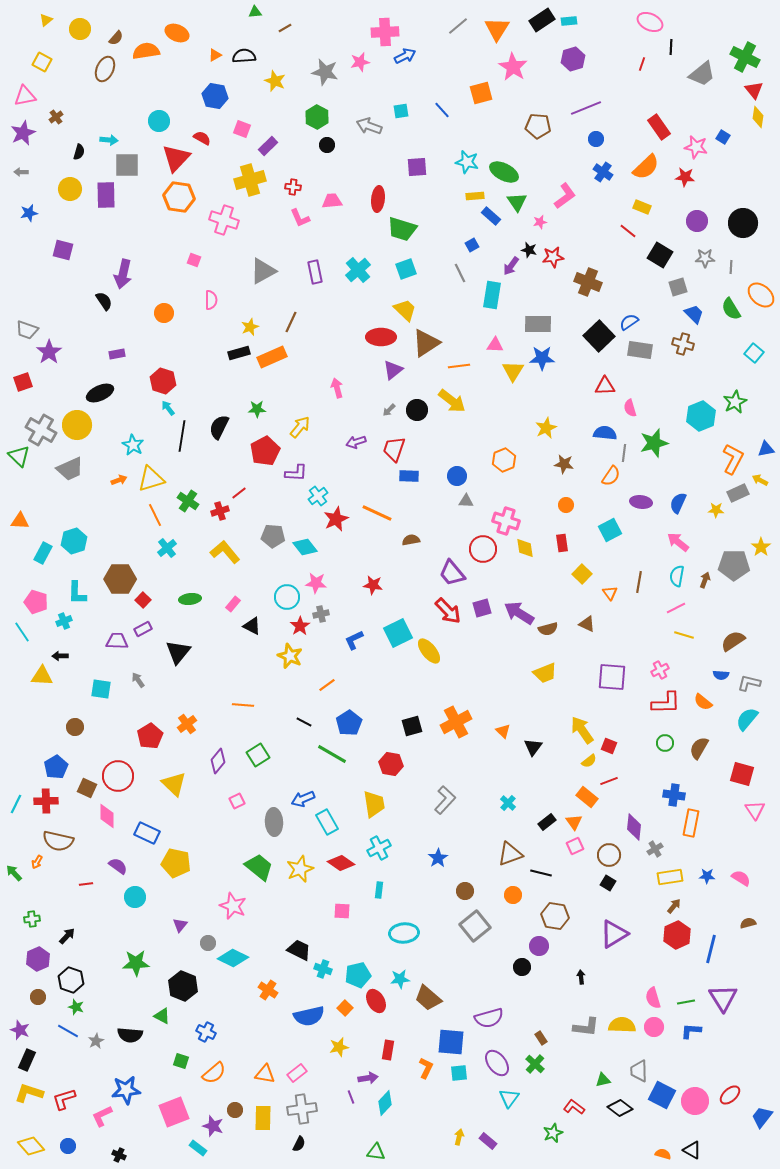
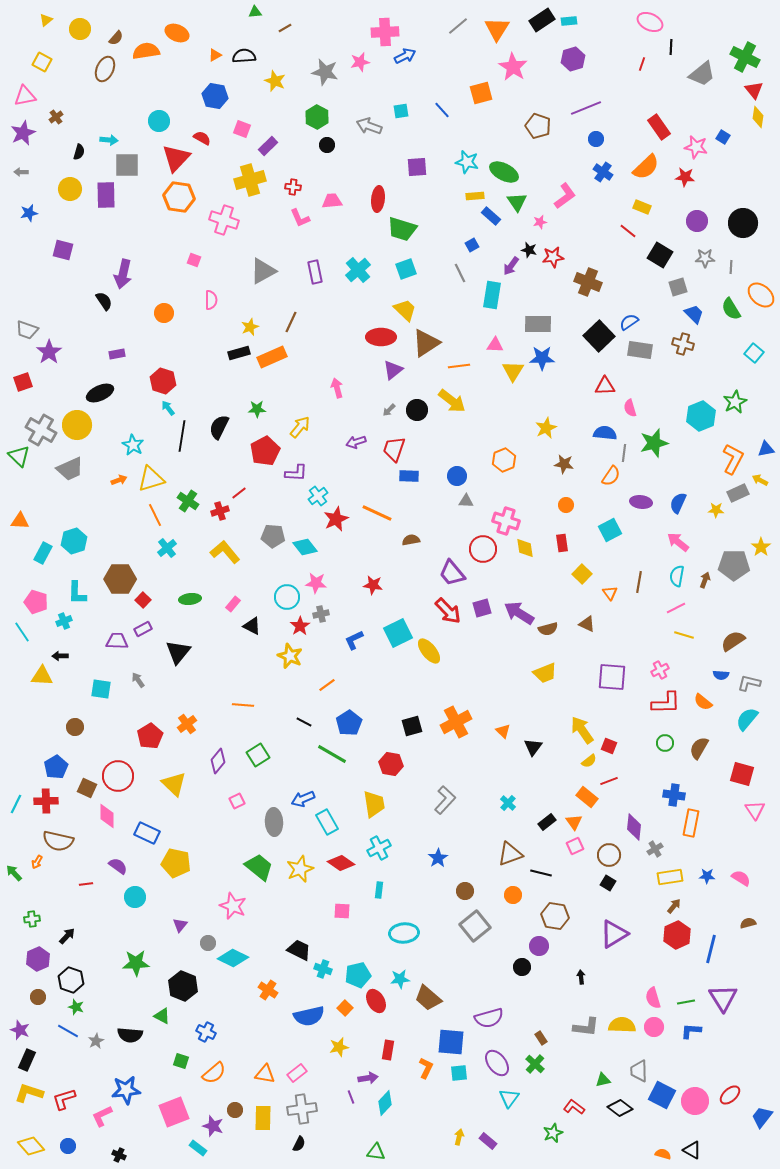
brown pentagon at (538, 126): rotated 15 degrees clockwise
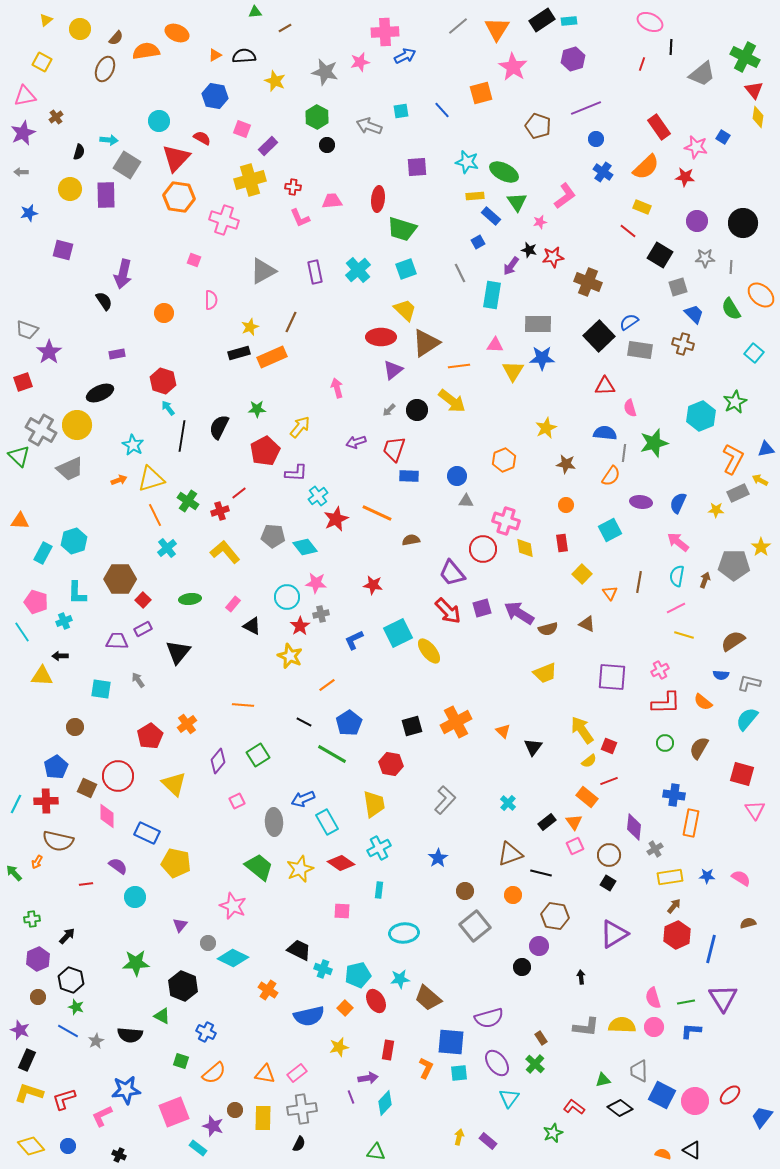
gray square at (127, 165): rotated 32 degrees clockwise
blue square at (472, 245): moved 6 px right, 3 px up
brown star at (564, 464): moved 2 px right
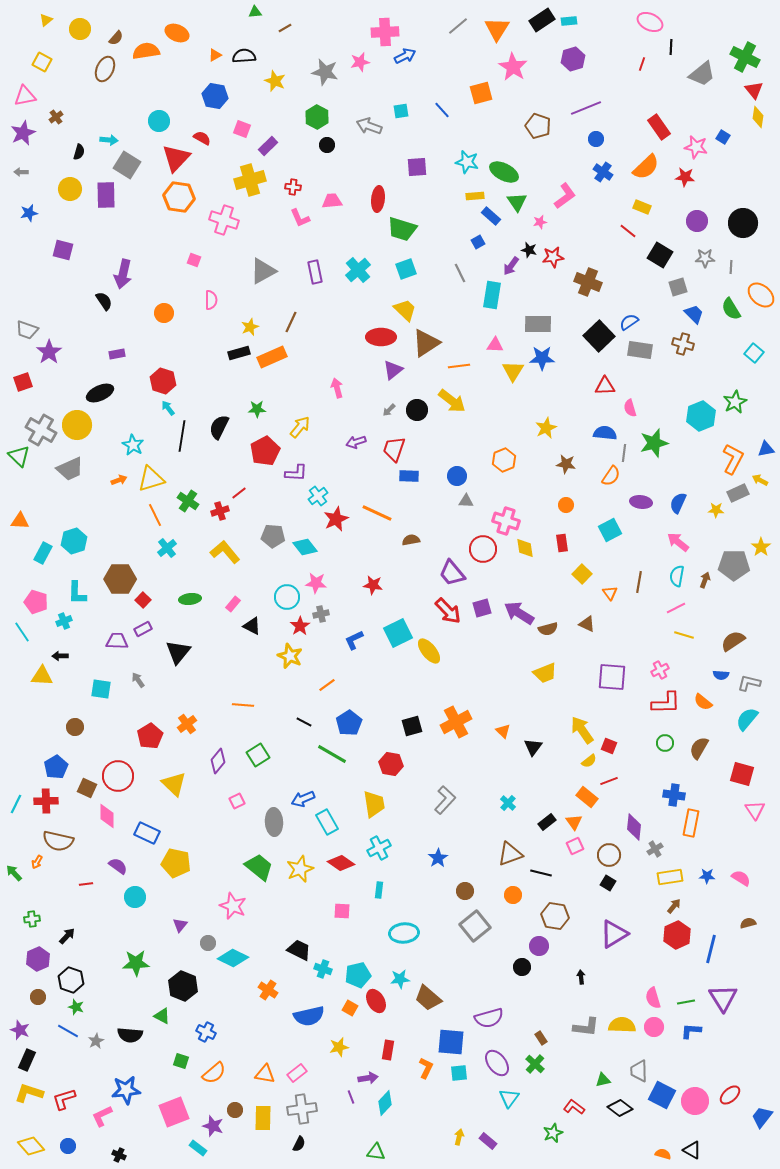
orange square at (345, 1008): moved 5 px right; rotated 14 degrees counterclockwise
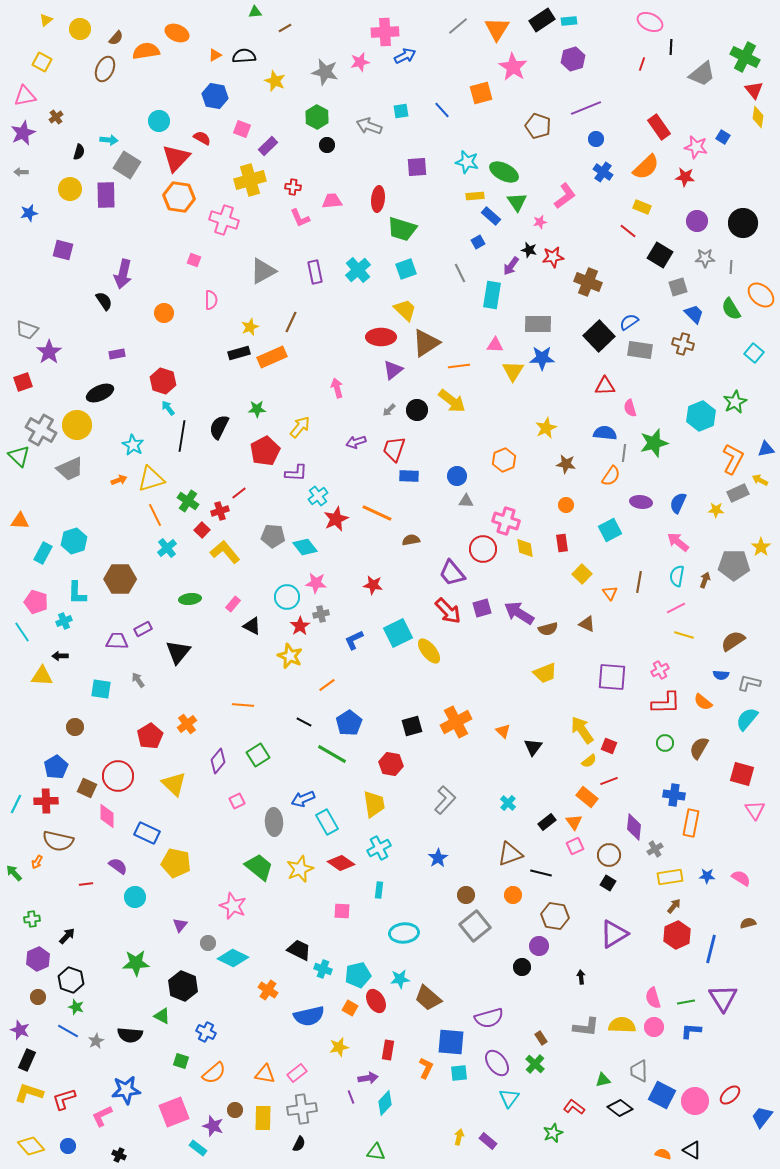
red square at (143, 600): moved 59 px right, 70 px up
brown circle at (465, 891): moved 1 px right, 4 px down
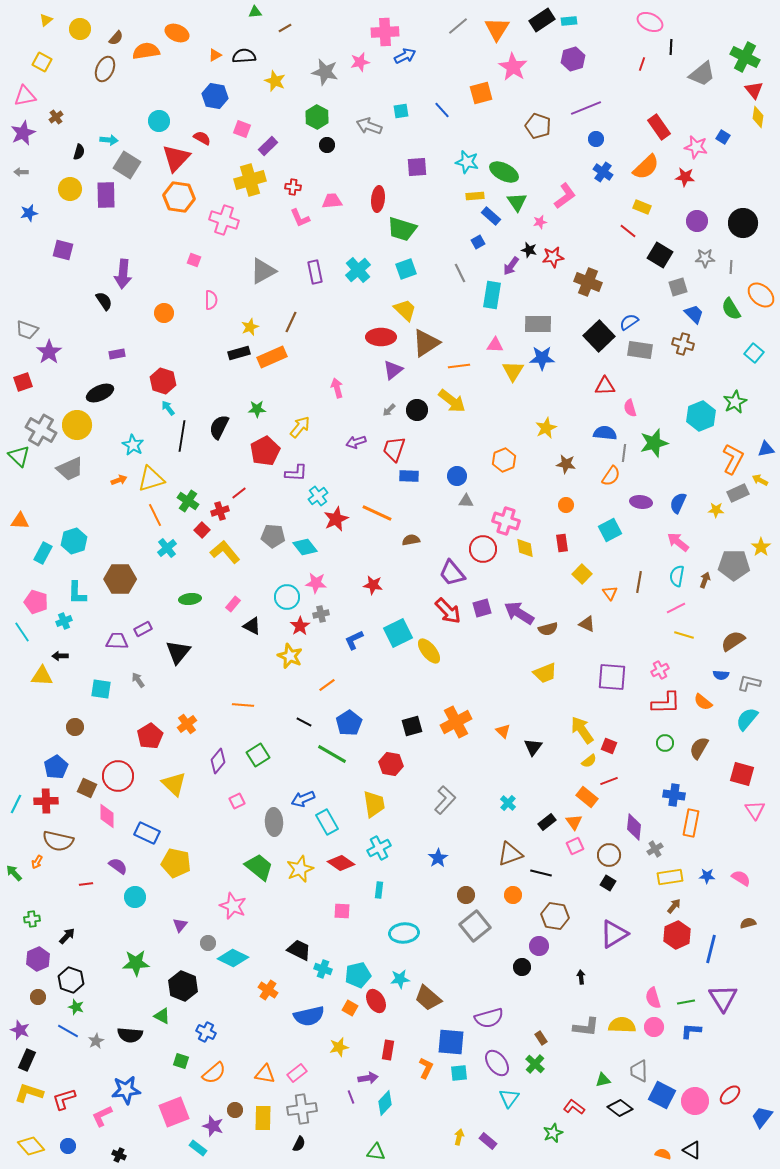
purple arrow at (123, 274): rotated 8 degrees counterclockwise
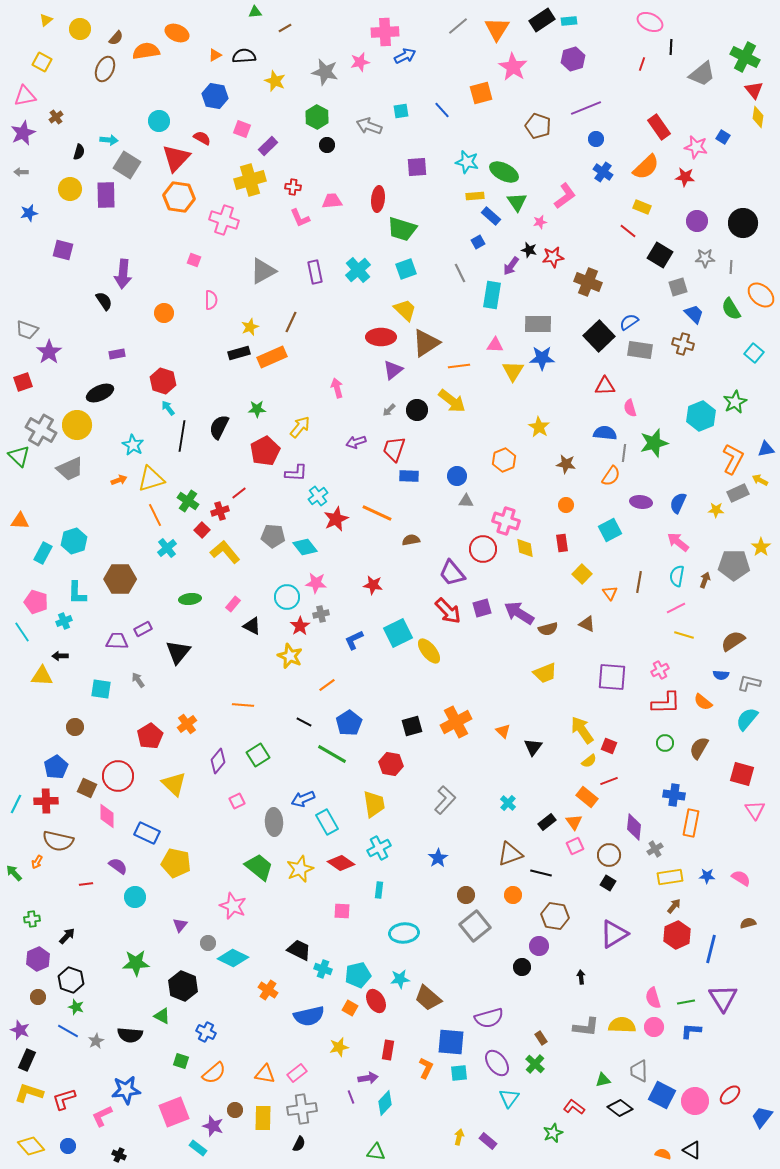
yellow star at (546, 428): moved 7 px left, 1 px up; rotated 15 degrees counterclockwise
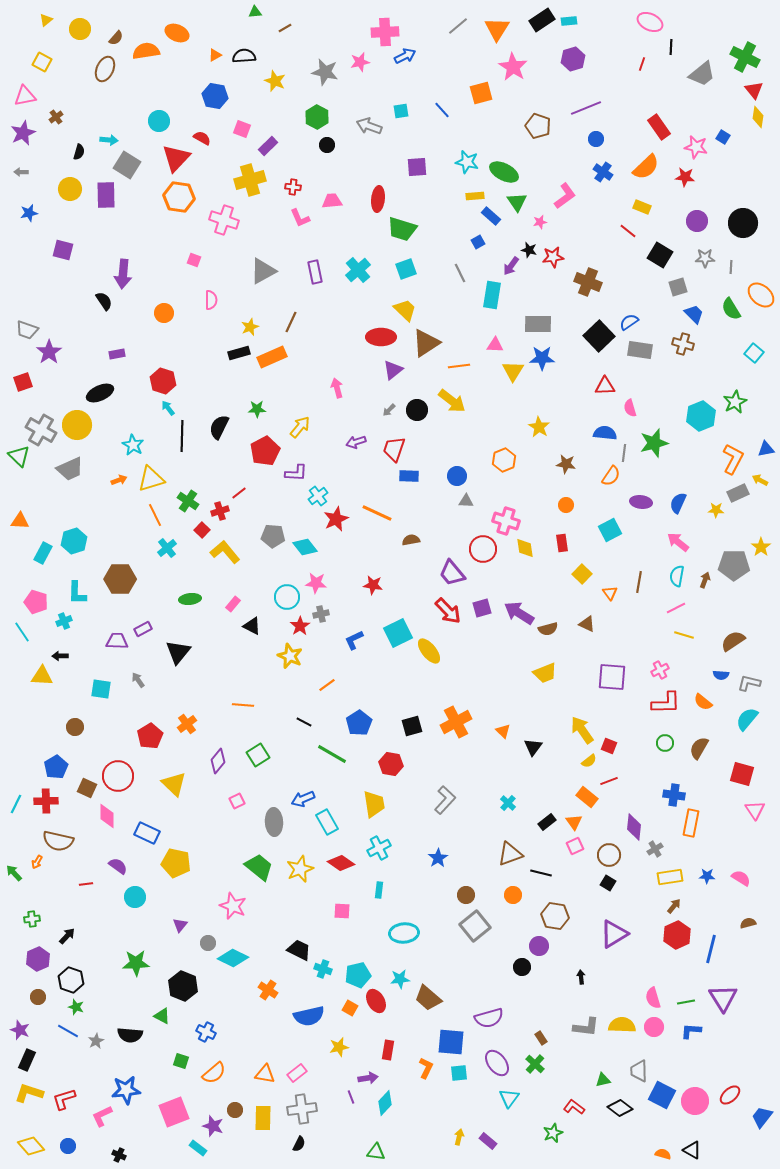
black line at (182, 436): rotated 8 degrees counterclockwise
blue pentagon at (349, 723): moved 10 px right
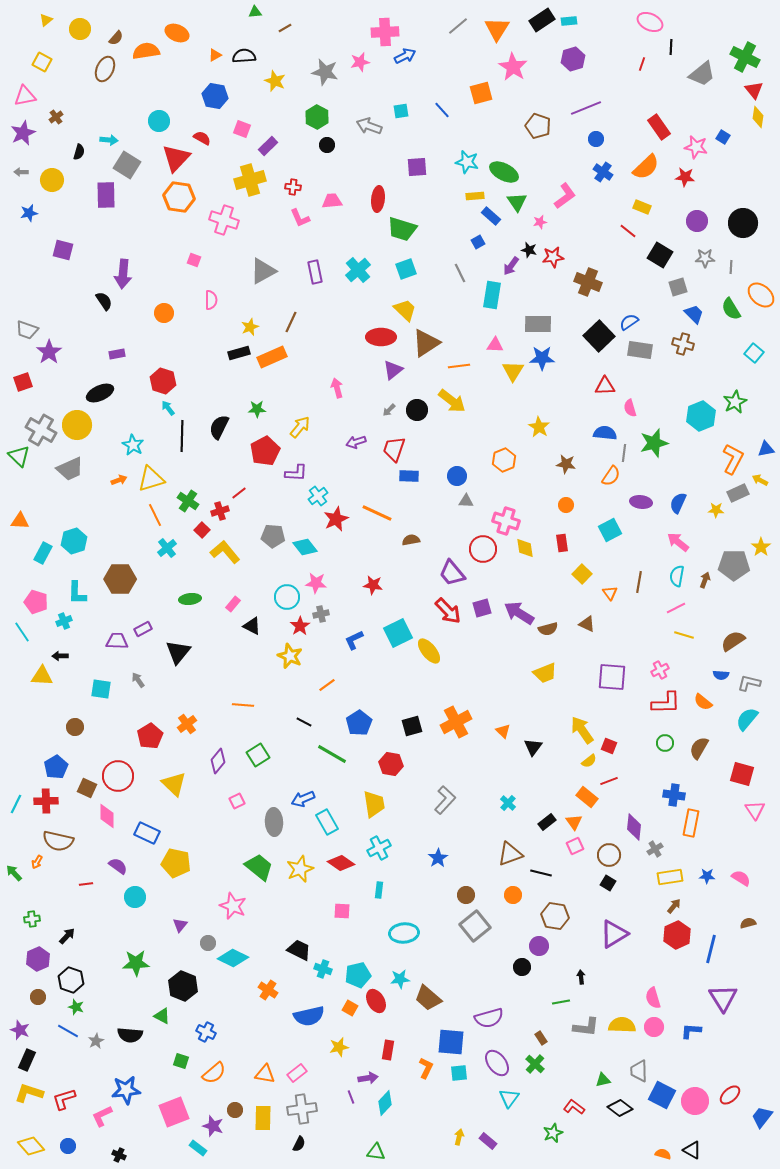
yellow circle at (70, 189): moved 18 px left, 9 px up
green line at (686, 1002): moved 125 px left
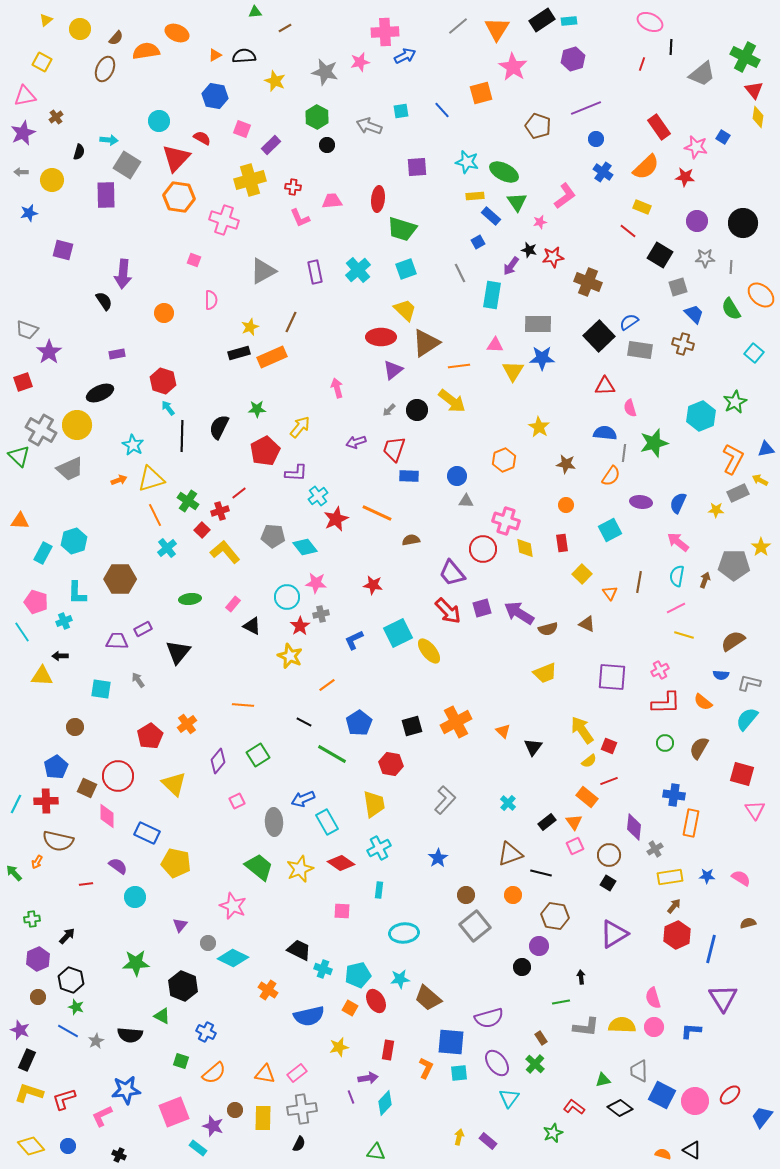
purple rectangle at (268, 146): moved 3 px right, 1 px up
